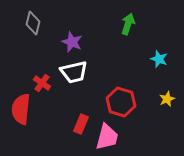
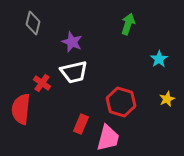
cyan star: rotated 18 degrees clockwise
pink trapezoid: moved 1 px right, 1 px down
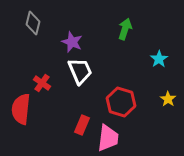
green arrow: moved 3 px left, 5 px down
white trapezoid: moved 6 px right, 1 px up; rotated 100 degrees counterclockwise
yellow star: moved 1 px right; rotated 14 degrees counterclockwise
red rectangle: moved 1 px right, 1 px down
pink trapezoid: rotated 8 degrees counterclockwise
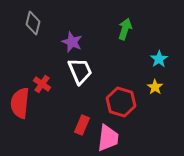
red cross: moved 1 px down
yellow star: moved 13 px left, 12 px up
red semicircle: moved 1 px left, 6 px up
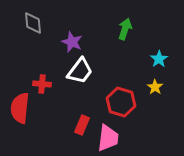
gray diamond: rotated 20 degrees counterclockwise
white trapezoid: rotated 60 degrees clockwise
red cross: rotated 30 degrees counterclockwise
red semicircle: moved 5 px down
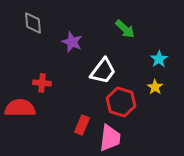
green arrow: rotated 115 degrees clockwise
white trapezoid: moved 23 px right
red cross: moved 1 px up
red semicircle: rotated 84 degrees clockwise
pink trapezoid: moved 2 px right
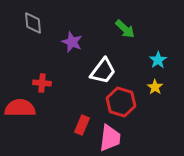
cyan star: moved 1 px left, 1 px down
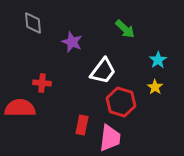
red rectangle: rotated 12 degrees counterclockwise
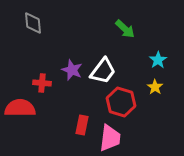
purple star: moved 28 px down
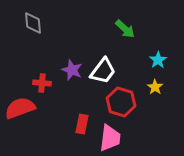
red semicircle: rotated 20 degrees counterclockwise
red rectangle: moved 1 px up
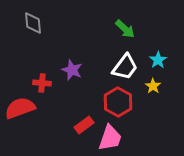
white trapezoid: moved 22 px right, 4 px up
yellow star: moved 2 px left, 1 px up
red hexagon: moved 3 px left; rotated 12 degrees clockwise
red rectangle: moved 2 px right, 1 px down; rotated 42 degrees clockwise
pink trapezoid: rotated 12 degrees clockwise
